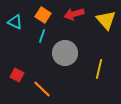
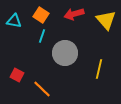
orange square: moved 2 px left
cyan triangle: moved 1 px left, 1 px up; rotated 14 degrees counterclockwise
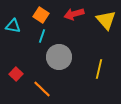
cyan triangle: moved 1 px left, 5 px down
gray circle: moved 6 px left, 4 px down
red square: moved 1 px left, 1 px up; rotated 16 degrees clockwise
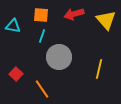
orange square: rotated 28 degrees counterclockwise
orange line: rotated 12 degrees clockwise
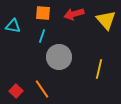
orange square: moved 2 px right, 2 px up
red square: moved 17 px down
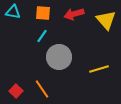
cyan triangle: moved 14 px up
cyan line: rotated 16 degrees clockwise
yellow line: rotated 60 degrees clockwise
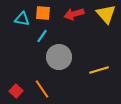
cyan triangle: moved 9 px right, 7 px down
yellow triangle: moved 6 px up
yellow line: moved 1 px down
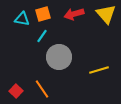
orange square: moved 1 px down; rotated 21 degrees counterclockwise
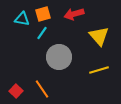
yellow triangle: moved 7 px left, 22 px down
cyan line: moved 3 px up
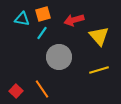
red arrow: moved 6 px down
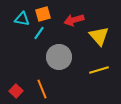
cyan line: moved 3 px left
orange line: rotated 12 degrees clockwise
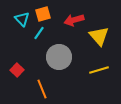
cyan triangle: rotated 35 degrees clockwise
red square: moved 1 px right, 21 px up
